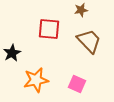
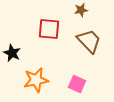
black star: rotated 18 degrees counterclockwise
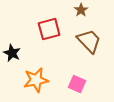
brown star: rotated 24 degrees counterclockwise
red square: rotated 20 degrees counterclockwise
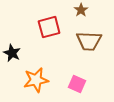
red square: moved 2 px up
brown trapezoid: rotated 136 degrees clockwise
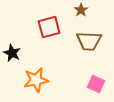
pink square: moved 19 px right
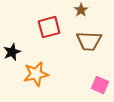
black star: moved 1 px up; rotated 24 degrees clockwise
orange star: moved 6 px up
pink square: moved 4 px right, 1 px down
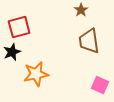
red square: moved 30 px left
brown trapezoid: rotated 80 degrees clockwise
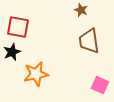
brown star: rotated 16 degrees counterclockwise
red square: moved 1 px left; rotated 25 degrees clockwise
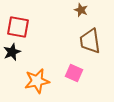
brown trapezoid: moved 1 px right
orange star: moved 1 px right, 7 px down
pink square: moved 26 px left, 12 px up
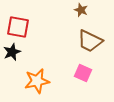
brown trapezoid: rotated 56 degrees counterclockwise
pink square: moved 9 px right
